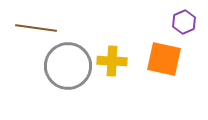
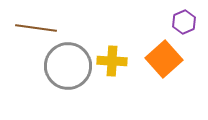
orange square: rotated 36 degrees clockwise
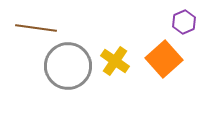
yellow cross: moved 3 px right; rotated 32 degrees clockwise
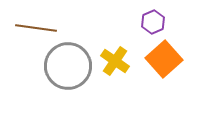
purple hexagon: moved 31 px left
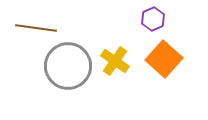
purple hexagon: moved 3 px up
orange square: rotated 6 degrees counterclockwise
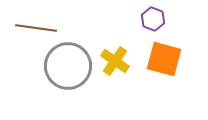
purple hexagon: rotated 15 degrees counterclockwise
orange square: rotated 27 degrees counterclockwise
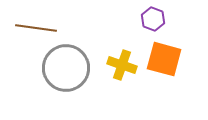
yellow cross: moved 7 px right, 4 px down; rotated 16 degrees counterclockwise
gray circle: moved 2 px left, 2 px down
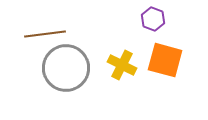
brown line: moved 9 px right, 6 px down; rotated 15 degrees counterclockwise
orange square: moved 1 px right, 1 px down
yellow cross: rotated 8 degrees clockwise
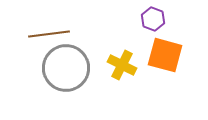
brown line: moved 4 px right
orange square: moved 5 px up
